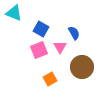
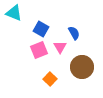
orange square: rotated 16 degrees counterclockwise
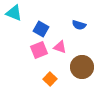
blue semicircle: moved 5 px right, 8 px up; rotated 136 degrees clockwise
pink triangle: rotated 40 degrees counterclockwise
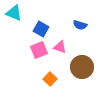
blue semicircle: moved 1 px right
